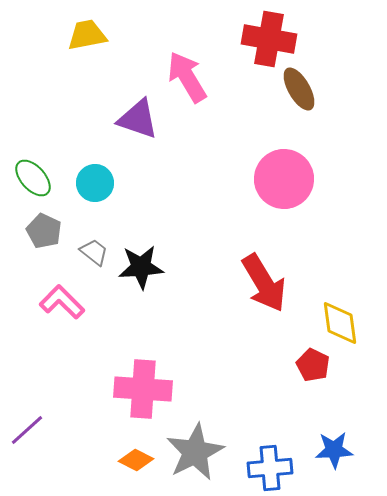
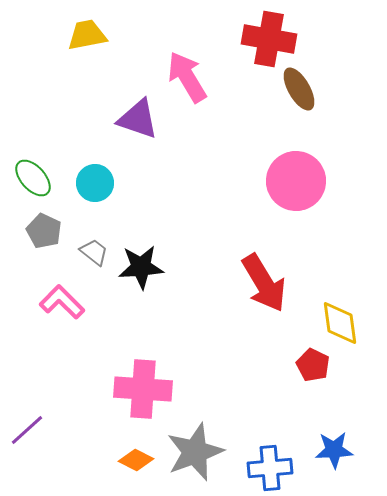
pink circle: moved 12 px right, 2 px down
gray star: rotated 6 degrees clockwise
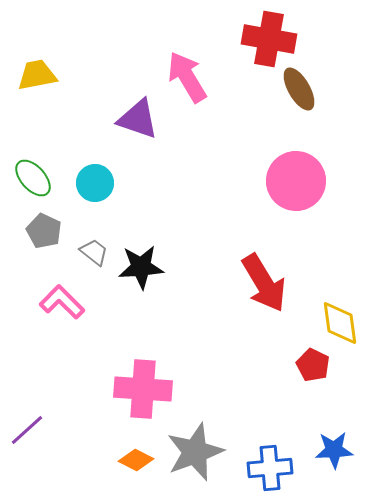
yellow trapezoid: moved 50 px left, 40 px down
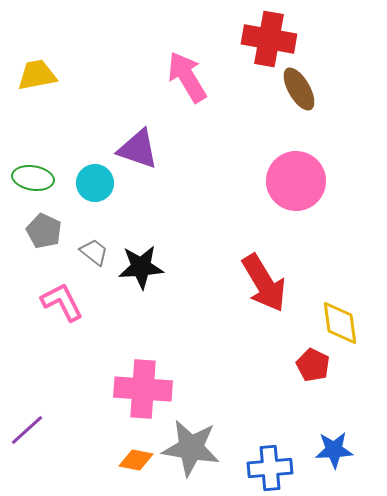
purple triangle: moved 30 px down
green ellipse: rotated 39 degrees counterclockwise
pink L-shape: rotated 18 degrees clockwise
gray star: moved 4 px left, 4 px up; rotated 30 degrees clockwise
orange diamond: rotated 16 degrees counterclockwise
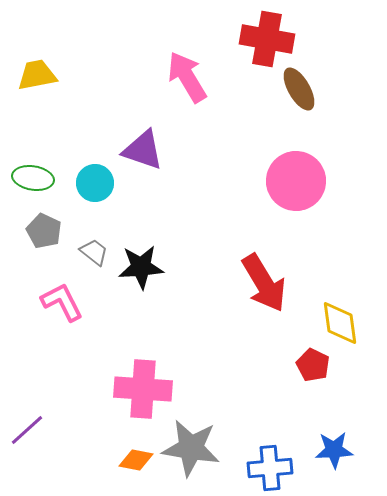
red cross: moved 2 px left
purple triangle: moved 5 px right, 1 px down
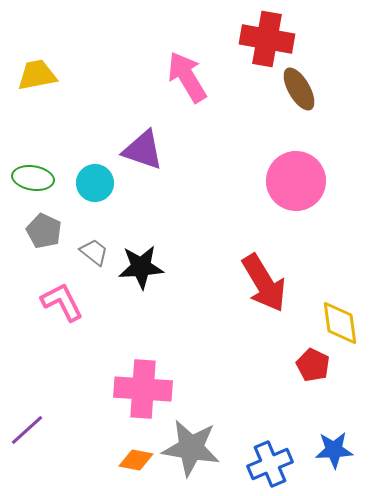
blue cross: moved 4 px up; rotated 18 degrees counterclockwise
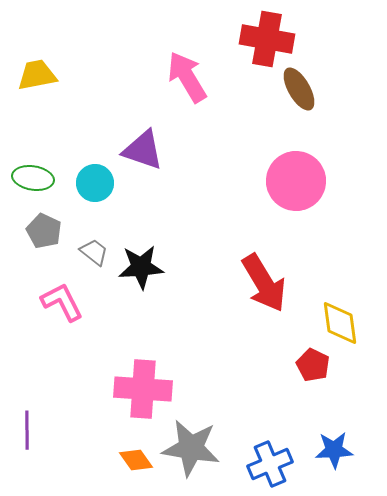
purple line: rotated 48 degrees counterclockwise
orange diamond: rotated 44 degrees clockwise
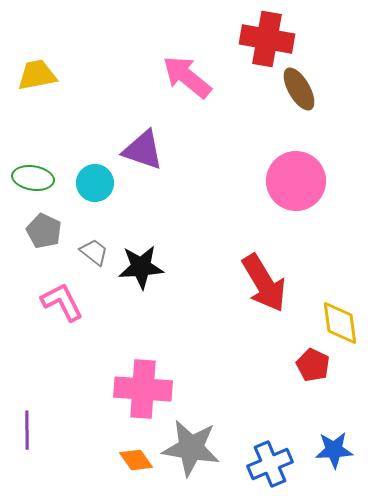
pink arrow: rotated 20 degrees counterclockwise
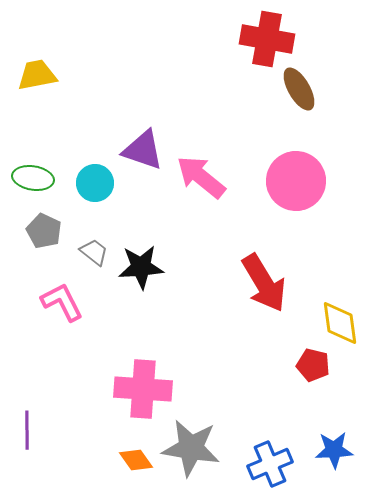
pink arrow: moved 14 px right, 100 px down
red pentagon: rotated 12 degrees counterclockwise
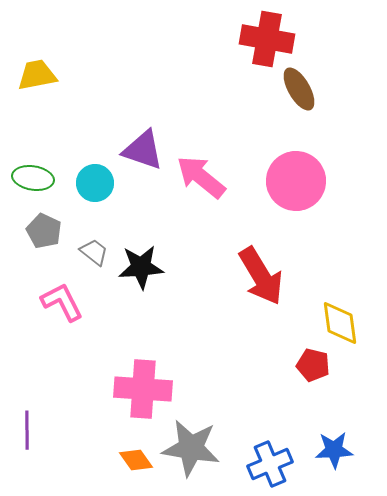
red arrow: moved 3 px left, 7 px up
